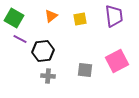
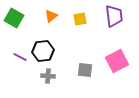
purple line: moved 18 px down
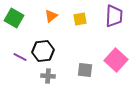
purple trapezoid: rotated 10 degrees clockwise
pink square: moved 1 px left, 1 px up; rotated 20 degrees counterclockwise
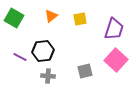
purple trapezoid: moved 13 px down; rotated 15 degrees clockwise
gray square: moved 1 px down; rotated 21 degrees counterclockwise
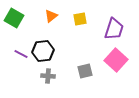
purple line: moved 1 px right, 3 px up
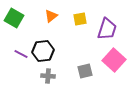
purple trapezoid: moved 7 px left
pink square: moved 2 px left
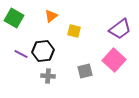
yellow square: moved 6 px left, 12 px down; rotated 24 degrees clockwise
purple trapezoid: moved 13 px right; rotated 35 degrees clockwise
